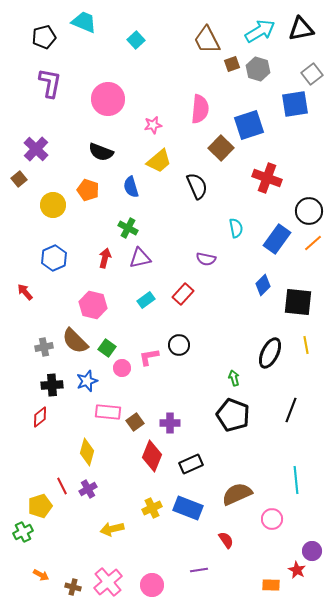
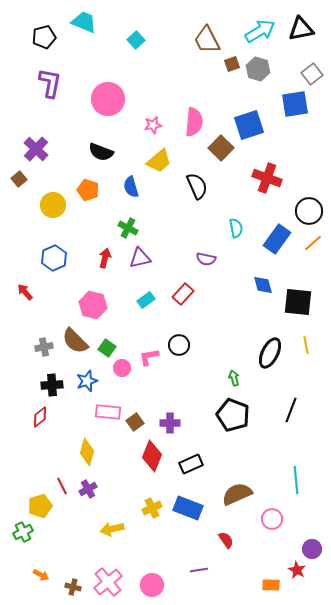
pink semicircle at (200, 109): moved 6 px left, 13 px down
blue diamond at (263, 285): rotated 60 degrees counterclockwise
purple circle at (312, 551): moved 2 px up
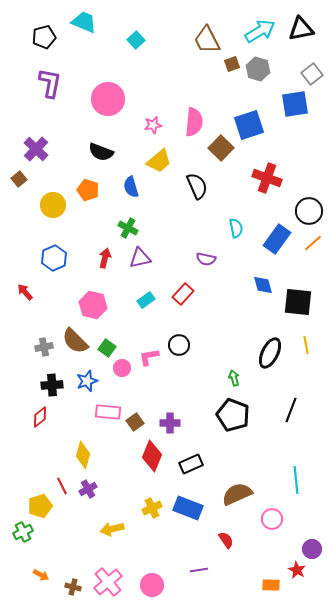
yellow diamond at (87, 452): moved 4 px left, 3 px down
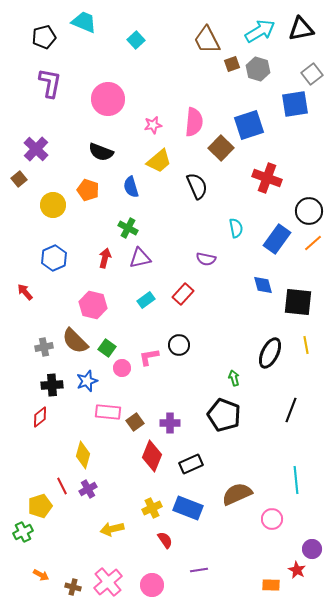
black pentagon at (233, 415): moved 9 px left
red semicircle at (226, 540): moved 61 px left
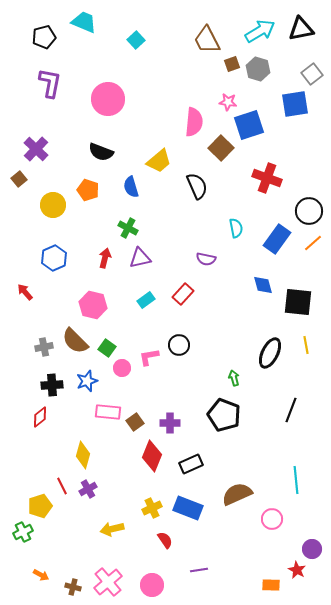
pink star at (153, 125): moved 75 px right, 23 px up; rotated 18 degrees clockwise
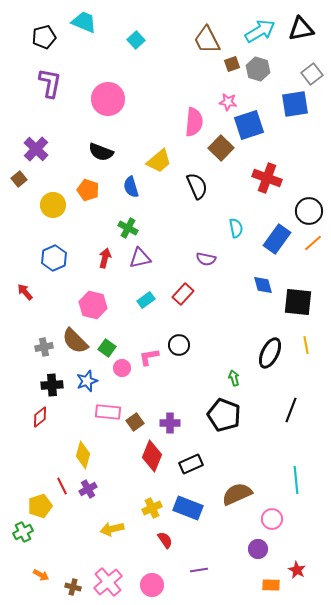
purple circle at (312, 549): moved 54 px left
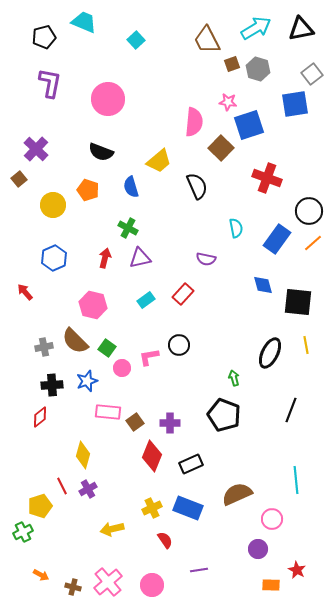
cyan arrow at (260, 31): moved 4 px left, 3 px up
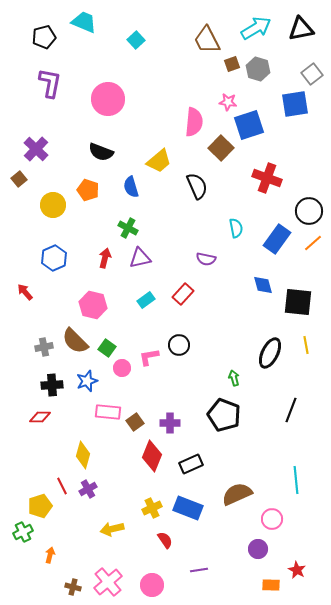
red diamond at (40, 417): rotated 40 degrees clockwise
orange arrow at (41, 575): moved 9 px right, 20 px up; rotated 105 degrees counterclockwise
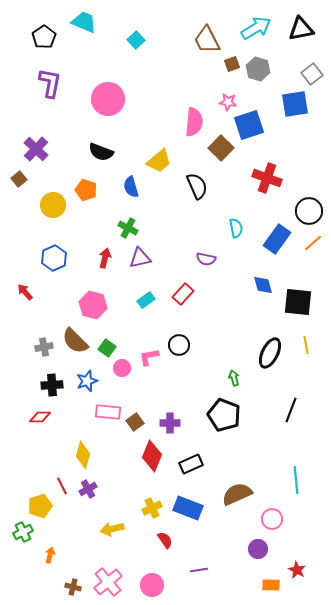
black pentagon at (44, 37): rotated 20 degrees counterclockwise
orange pentagon at (88, 190): moved 2 px left
